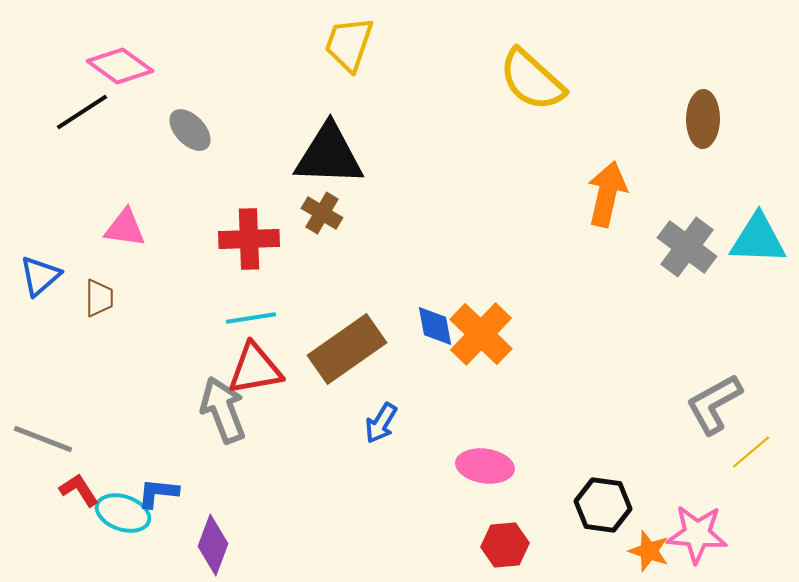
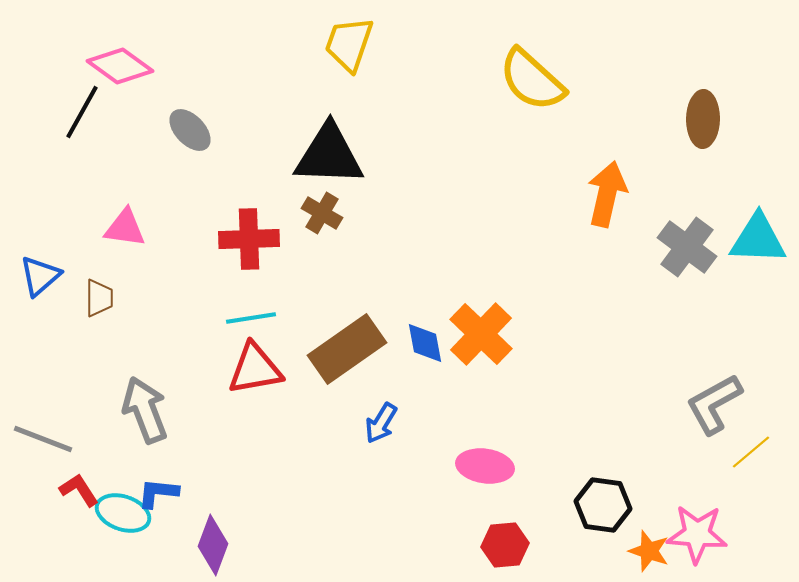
black line: rotated 28 degrees counterclockwise
blue diamond: moved 10 px left, 17 px down
gray arrow: moved 78 px left
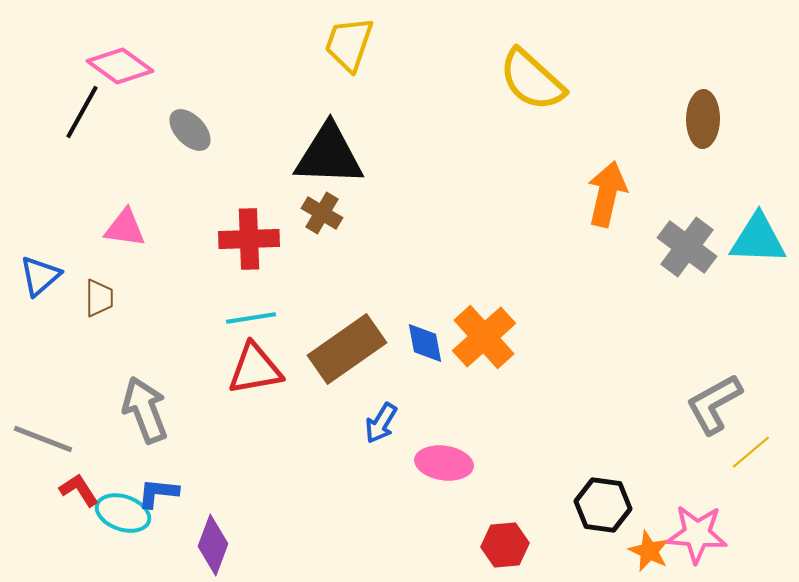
orange cross: moved 3 px right, 3 px down; rotated 4 degrees clockwise
pink ellipse: moved 41 px left, 3 px up
orange star: rotated 6 degrees clockwise
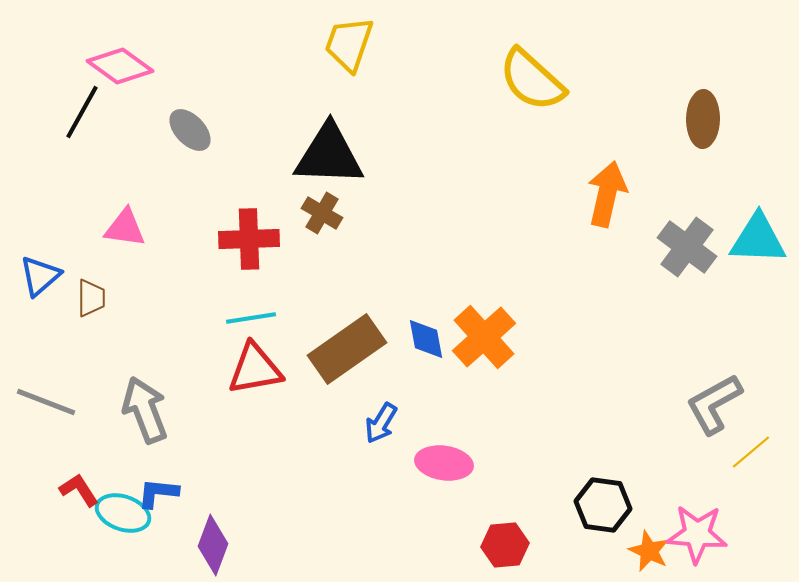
brown trapezoid: moved 8 px left
blue diamond: moved 1 px right, 4 px up
gray line: moved 3 px right, 37 px up
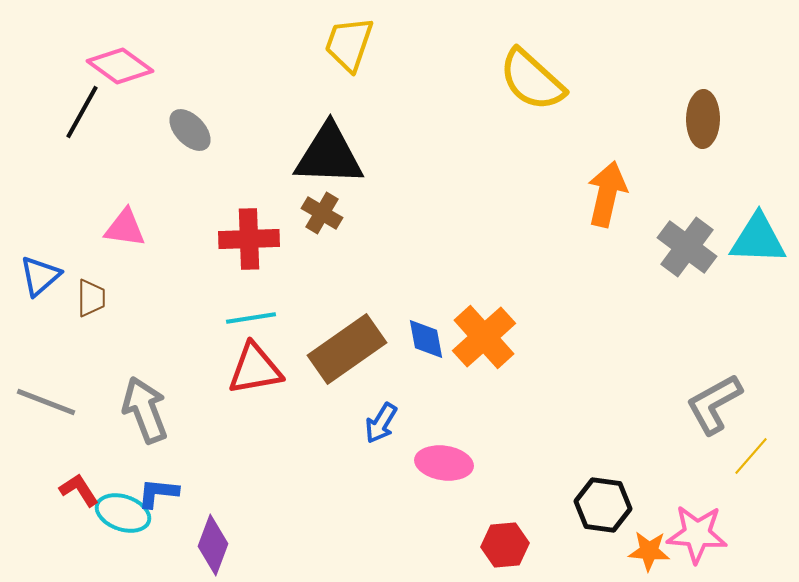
yellow line: moved 4 px down; rotated 9 degrees counterclockwise
orange star: rotated 21 degrees counterclockwise
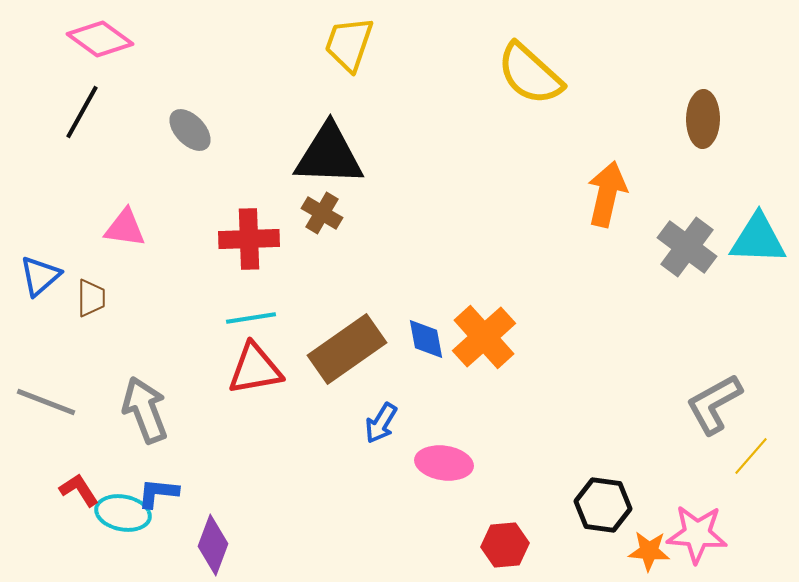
pink diamond: moved 20 px left, 27 px up
yellow semicircle: moved 2 px left, 6 px up
cyan ellipse: rotated 8 degrees counterclockwise
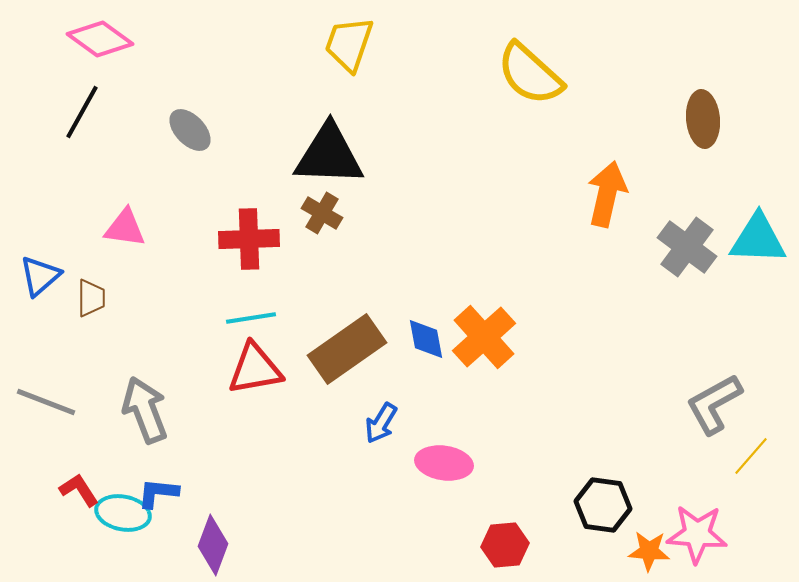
brown ellipse: rotated 6 degrees counterclockwise
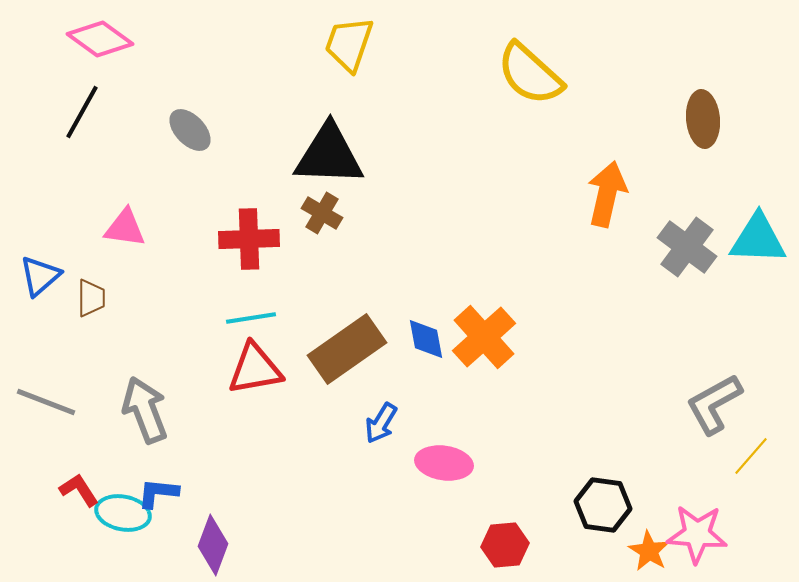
orange star: rotated 27 degrees clockwise
